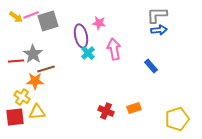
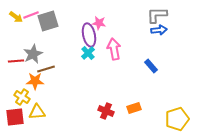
purple ellipse: moved 8 px right, 1 px up
gray star: rotated 12 degrees clockwise
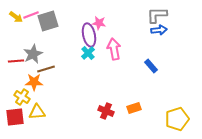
orange star: moved 1 px left, 1 px down
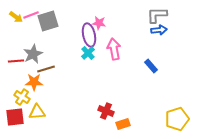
orange rectangle: moved 11 px left, 16 px down
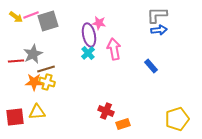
yellow cross: moved 25 px right, 15 px up; rotated 14 degrees counterclockwise
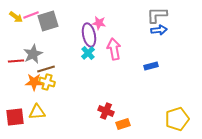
blue rectangle: rotated 64 degrees counterclockwise
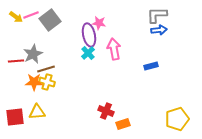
gray square: moved 2 px right, 1 px up; rotated 20 degrees counterclockwise
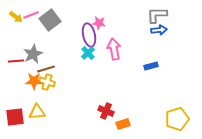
orange star: moved 1 px up
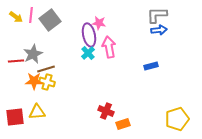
pink line: rotated 63 degrees counterclockwise
pink arrow: moved 5 px left, 2 px up
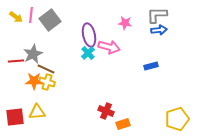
pink star: moved 26 px right
pink arrow: rotated 115 degrees clockwise
brown line: rotated 42 degrees clockwise
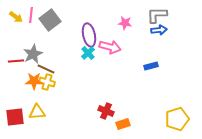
pink arrow: moved 1 px right
